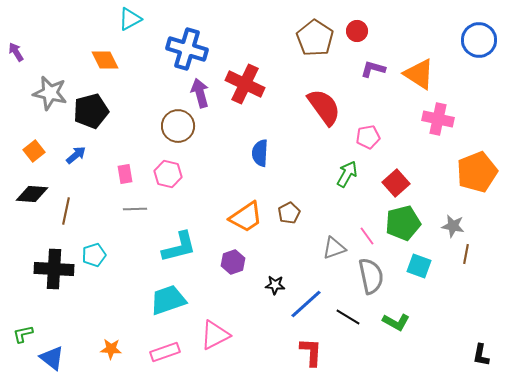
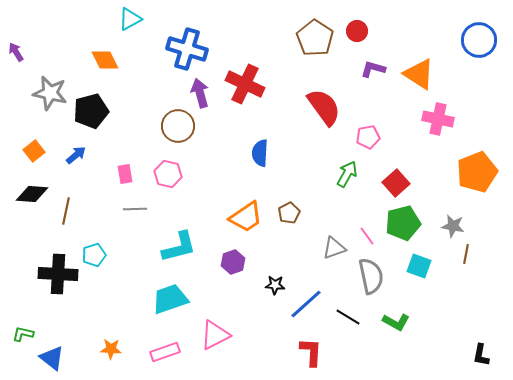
black cross at (54, 269): moved 4 px right, 5 px down
cyan trapezoid at (168, 300): moved 2 px right, 1 px up
green L-shape at (23, 334): rotated 25 degrees clockwise
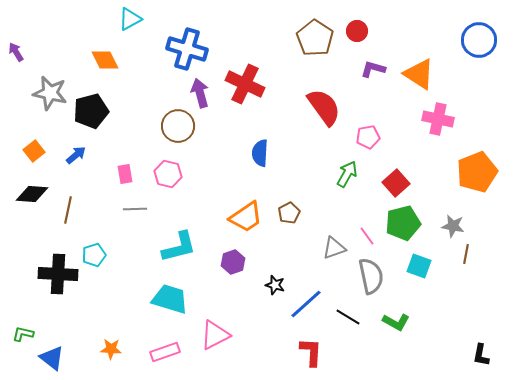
brown line at (66, 211): moved 2 px right, 1 px up
black star at (275, 285): rotated 12 degrees clockwise
cyan trapezoid at (170, 299): rotated 36 degrees clockwise
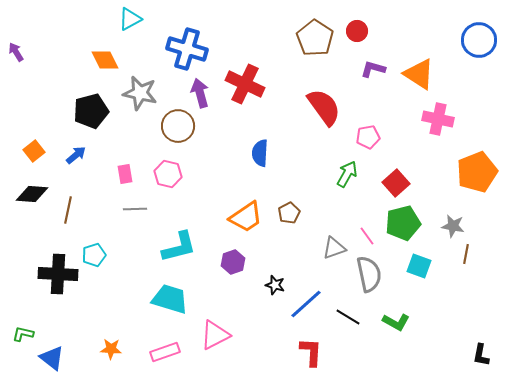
gray star at (50, 93): moved 90 px right
gray semicircle at (371, 276): moved 2 px left, 2 px up
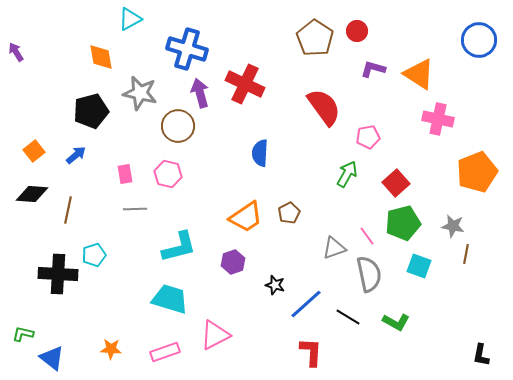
orange diamond at (105, 60): moved 4 px left, 3 px up; rotated 16 degrees clockwise
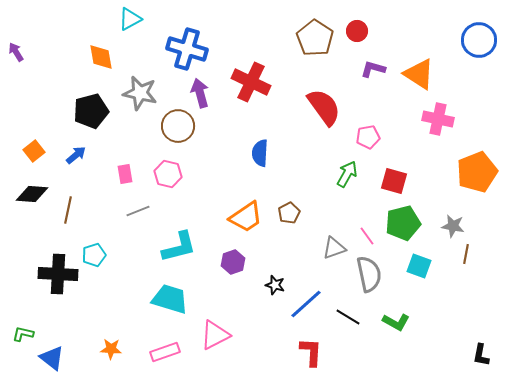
red cross at (245, 84): moved 6 px right, 2 px up
red square at (396, 183): moved 2 px left, 2 px up; rotated 32 degrees counterclockwise
gray line at (135, 209): moved 3 px right, 2 px down; rotated 20 degrees counterclockwise
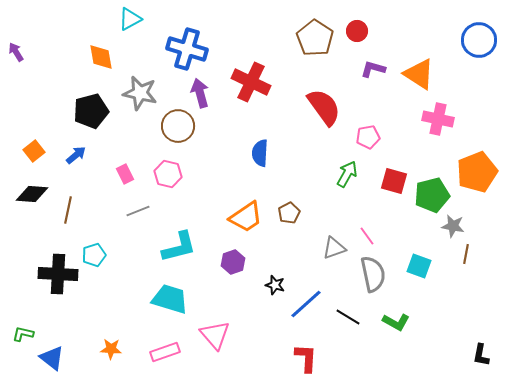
pink rectangle at (125, 174): rotated 18 degrees counterclockwise
green pentagon at (403, 223): moved 29 px right, 28 px up
gray semicircle at (369, 274): moved 4 px right
pink triangle at (215, 335): rotated 44 degrees counterclockwise
red L-shape at (311, 352): moved 5 px left, 6 px down
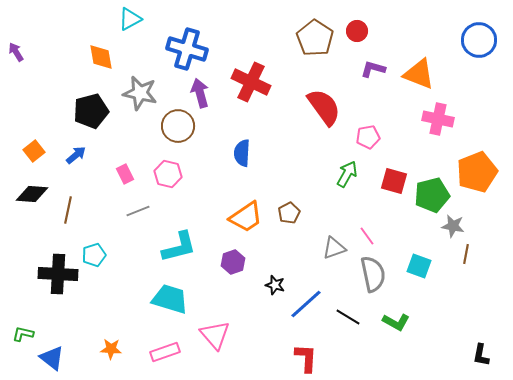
orange triangle at (419, 74): rotated 12 degrees counterclockwise
blue semicircle at (260, 153): moved 18 px left
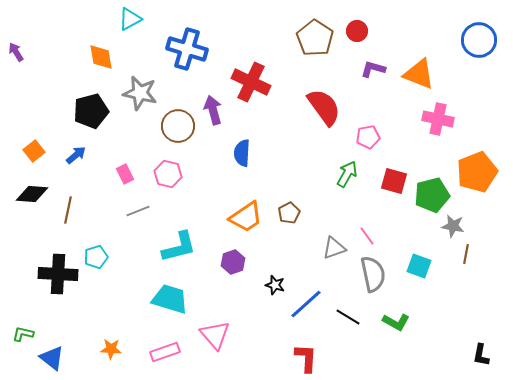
purple arrow at (200, 93): moved 13 px right, 17 px down
cyan pentagon at (94, 255): moved 2 px right, 2 px down
